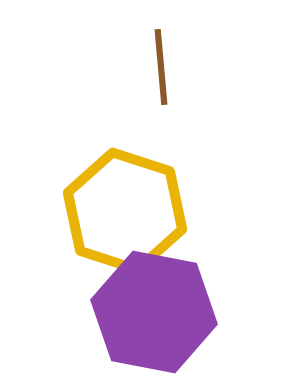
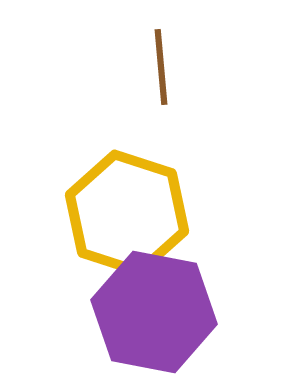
yellow hexagon: moved 2 px right, 2 px down
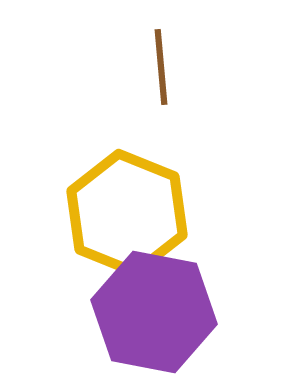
yellow hexagon: rotated 4 degrees clockwise
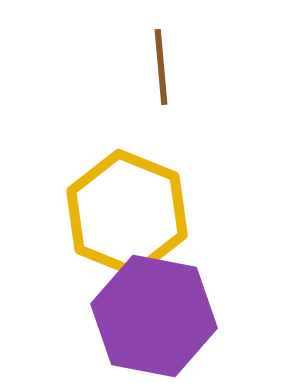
purple hexagon: moved 4 px down
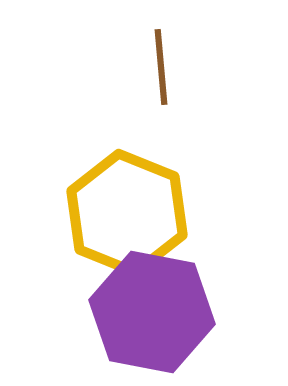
purple hexagon: moved 2 px left, 4 px up
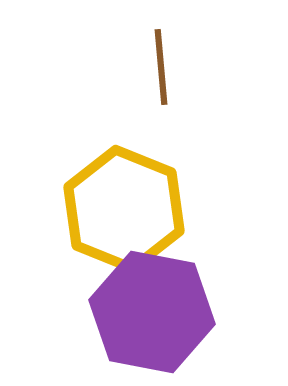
yellow hexagon: moved 3 px left, 4 px up
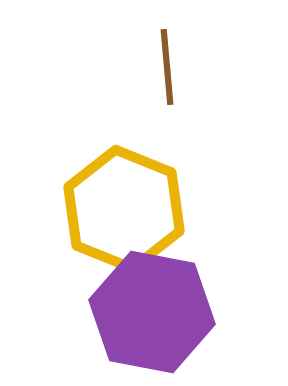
brown line: moved 6 px right
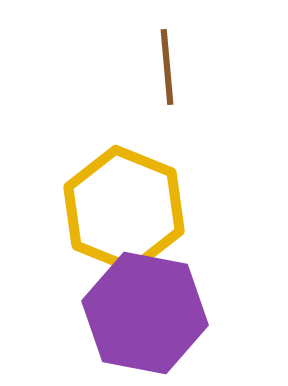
purple hexagon: moved 7 px left, 1 px down
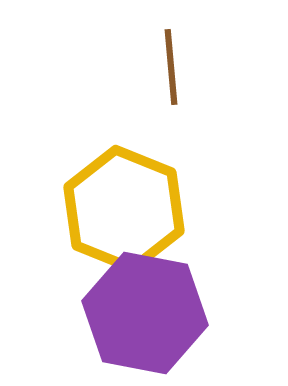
brown line: moved 4 px right
